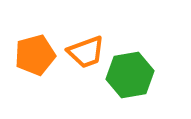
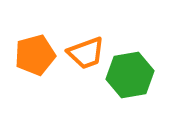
orange trapezoid: moved 1 px down
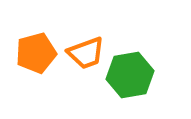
orange pentagon: moved 1 px right, 2 px up
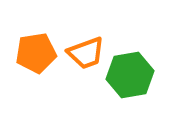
orange pentagon: rotated 6 degrees clockwise
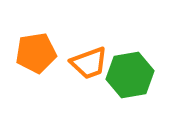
orange trapezoid: moved 3 px right, 10 px down
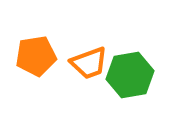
orange pentagon: moved 3 px down
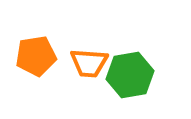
orange trapezoid: rotated 24 degrees clockwise
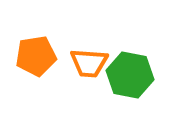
green hexagon: rotated 21 degrees clockwise
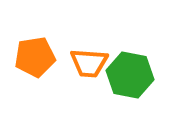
orange pentagon: moved 1 px left, 1 px down
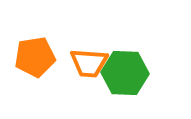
green hexagon: moved 5 px left, 2 px up; rotated 9 degrees counterclockwise
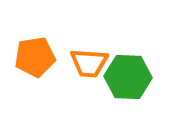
green hexagon: moved 3 px right, 4 px down
